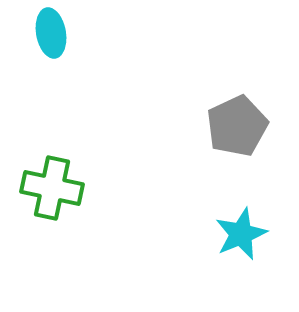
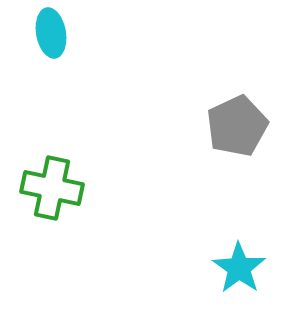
cyan star: moved 2 px left, 34 px down; rotated 14 degrees counterclockwise
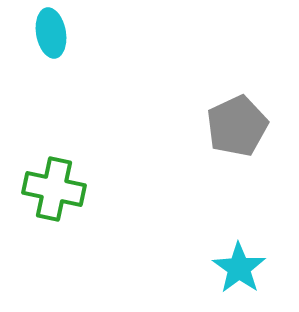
green cross: moved 2 px right, 1 px down
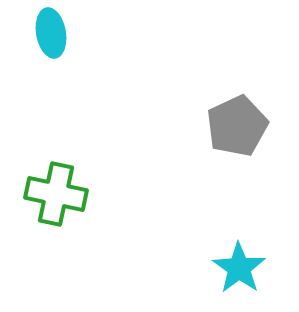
green cross: moved 2 px right, 5 px down
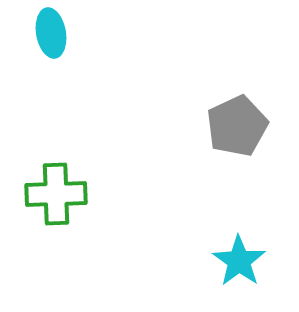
green cross: rotated 14 degrees counterclockwise
cyan star: moved 7 px up
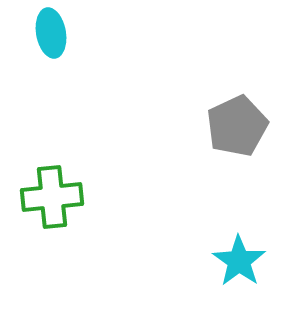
green cross: moved 4 px left, 3 px down; rotated 4 degrees counterclockwise
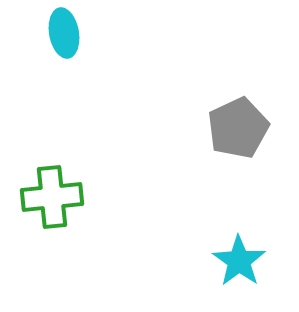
cyan ellipse: moved 13 px right
gray pentagon: moved 1 px right, 2 px down
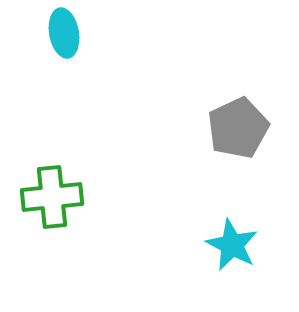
cyan star: moved 7 px left, 16 px up; rotated 8 degrees counterclockwise
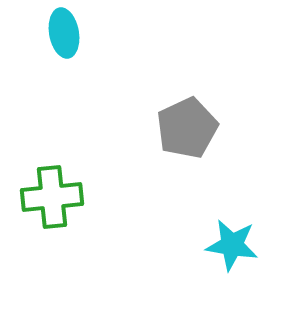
gray pentagon: moved 51 px left
cyan star: rotated 18 degrees counterclockwise
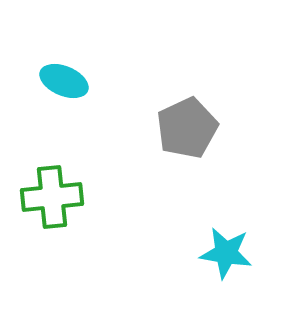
cyan ellipse: moved 48 px down; rotated 57 degrees counterclockwise
cyan star: moved 6 px left, 8 px down
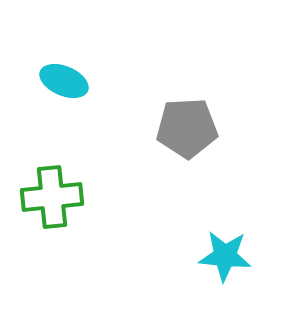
gray pentagon: rotated 22 degrees clockwise
cyan star: moved 1 px left, 3 px down; rotated 4 degrees counterclockwise
